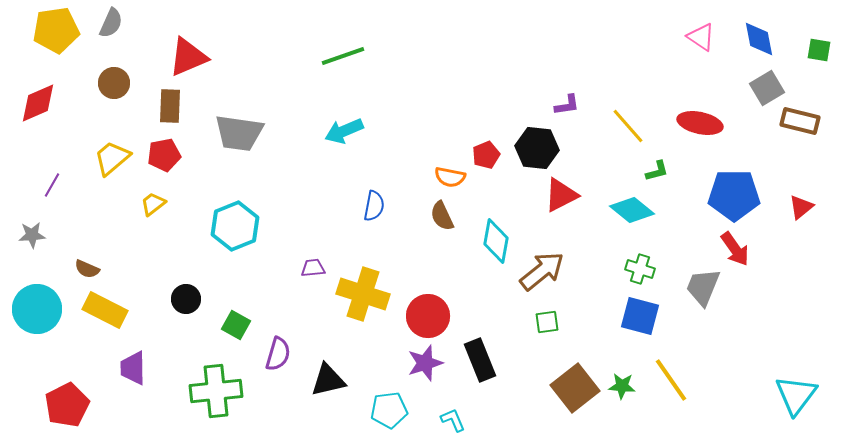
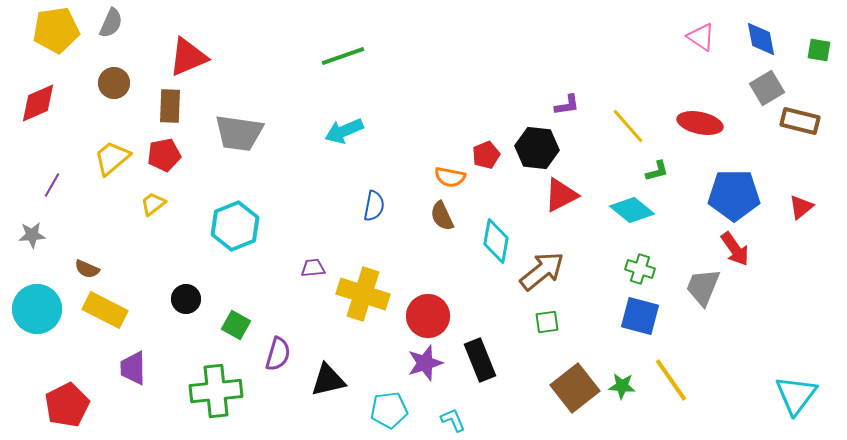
blue diamond at (759, 39): moved 2 px right
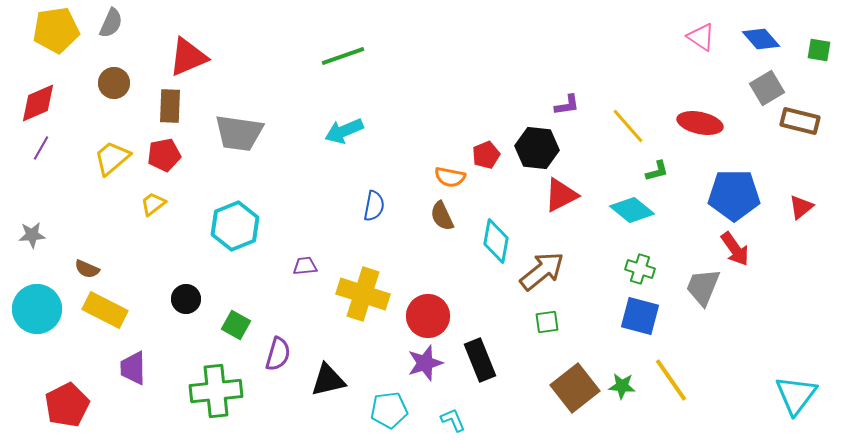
blue diamond at (761, 39): rotated 30 degrees counterclockwise
purple line at (52, 185): moved 11 px left, 37 px up
purple trapezoid at (313, 268): moved 8 px left, 2 px up
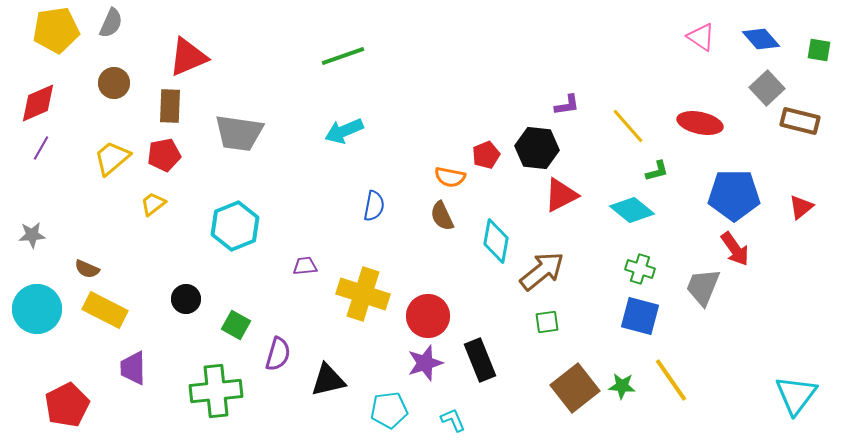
gray square at (767, 88): rotated 12 degrees counterclockwise
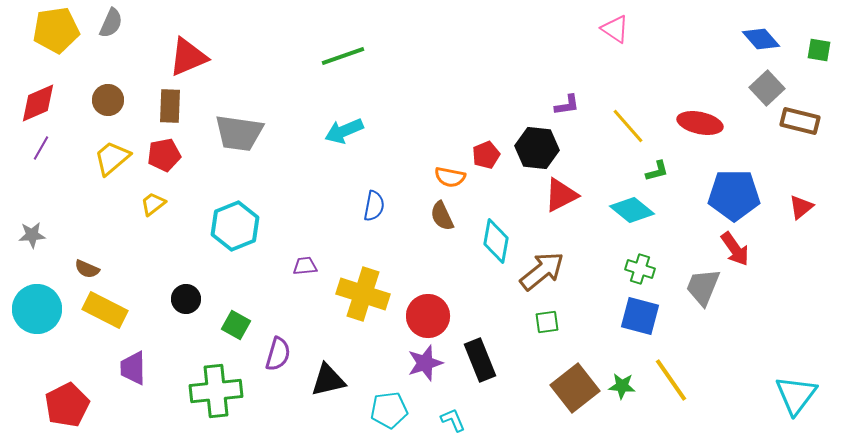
pink triangle at (701, 37): moved 86 px left, 8 px up
brown circle at (114, 83): moved 6 px left, 17 px down
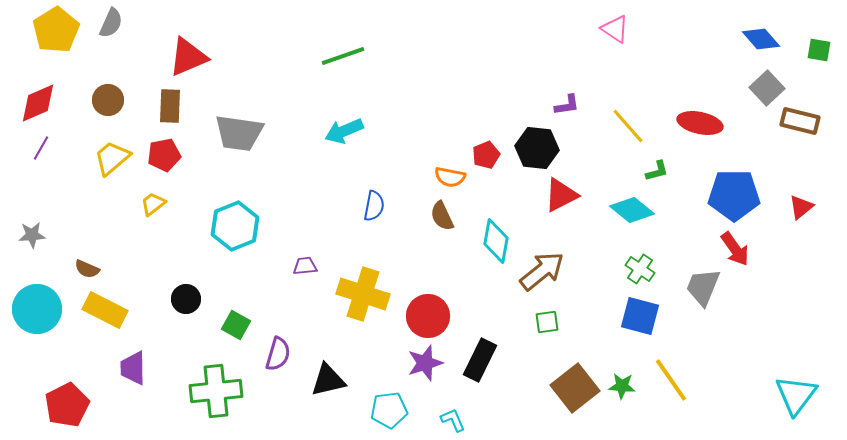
yellow pentagon at (56, 30): rotated 24 degrees counterclockwise
green cross at (640, 269): rotated 16 degrees clockwise
black rectangle at (480, 360): rotated 48 degrees clockwise
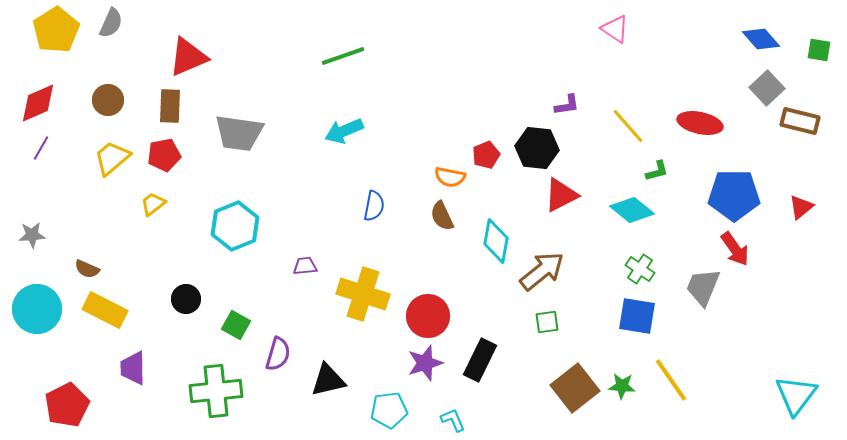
blue square at (640, 316): moved 3 px left; rotated 6 degrees counterclockwise
